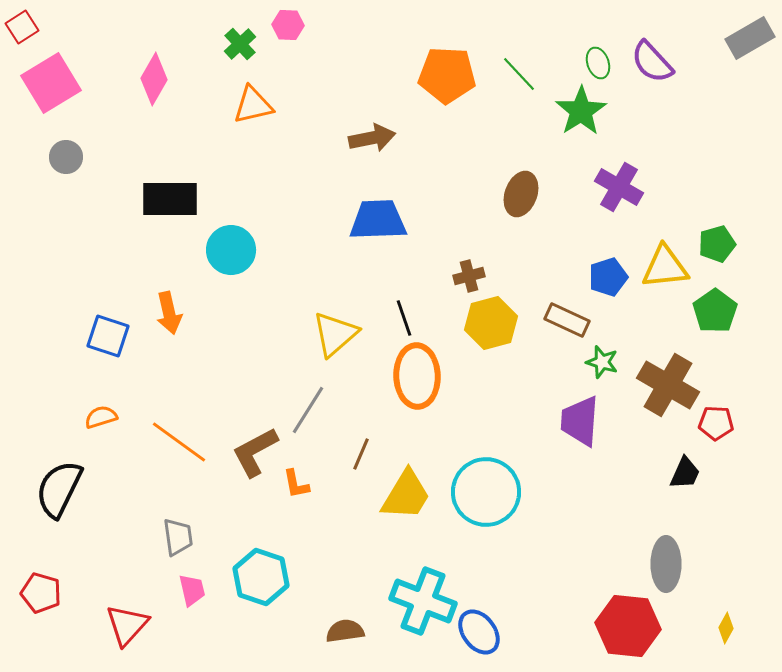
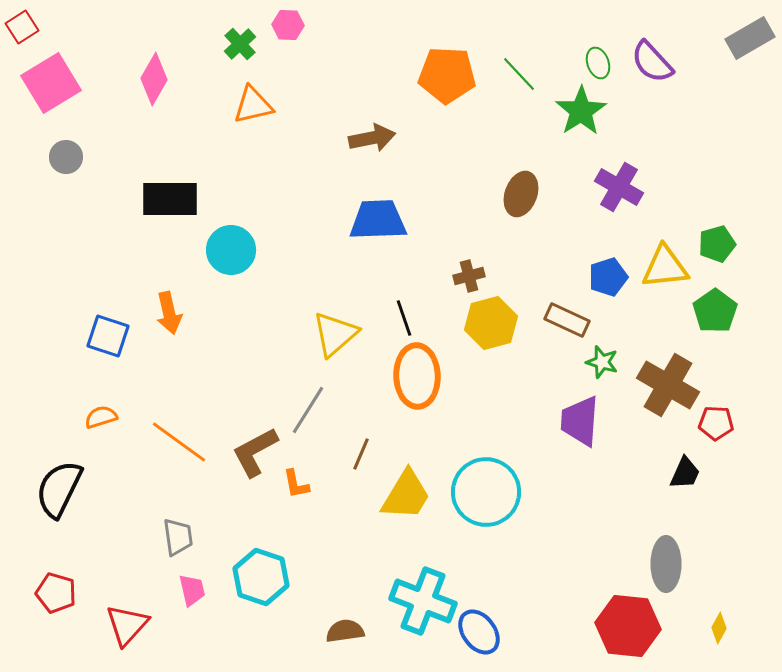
red pentagon at (41, 593): moved 15 px right
yellow diamond at (726, 628): moved 7 px left
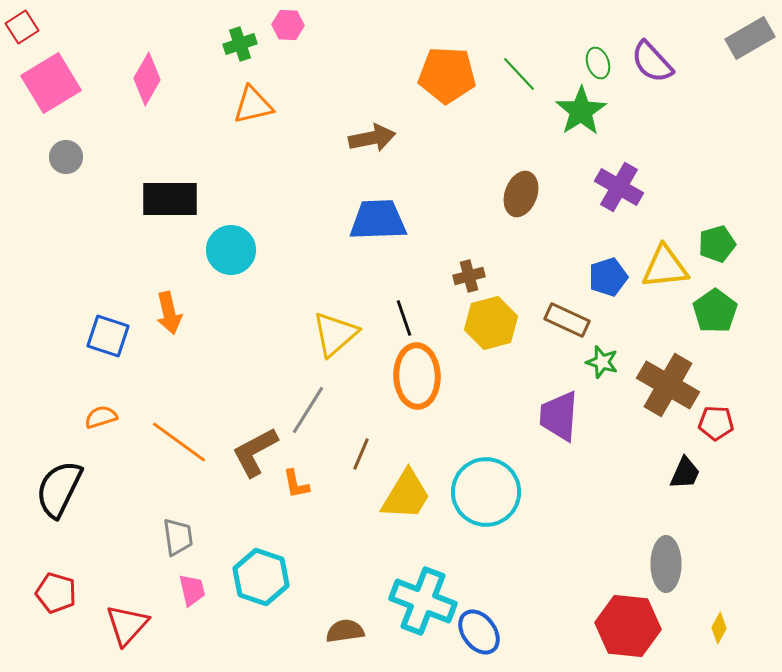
green cross at (240, 44): rotated 24 degrees clockwise
pink diamond at (154, 79): moved 7 px left
purple trapezoid at (580, 421): moved 21 px left, 5 px up
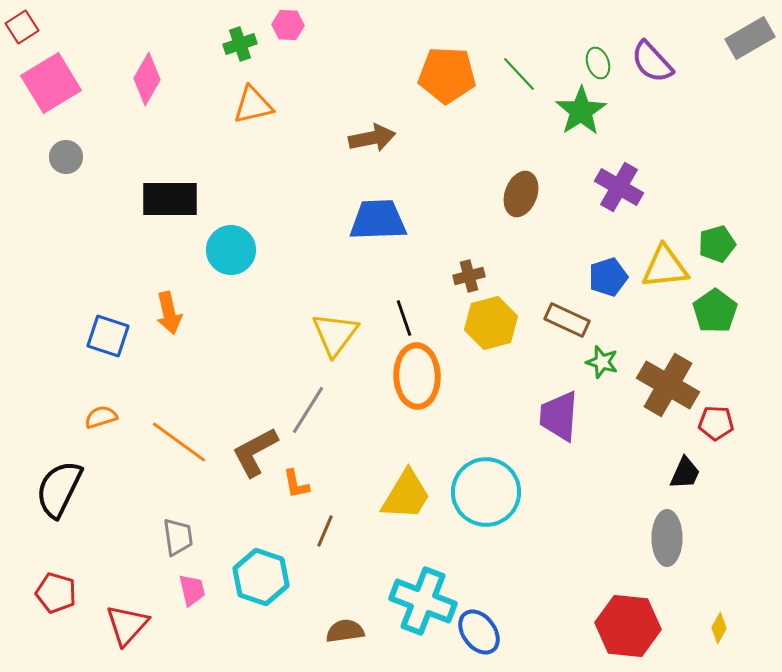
yellow triangle at (335, 334): rotated 12 degrees counterclockwise
brown line at (361, 454): moved 36 px left, 77 px down
gray ellipse at (666, 564): moved 1 px right, 26 px up
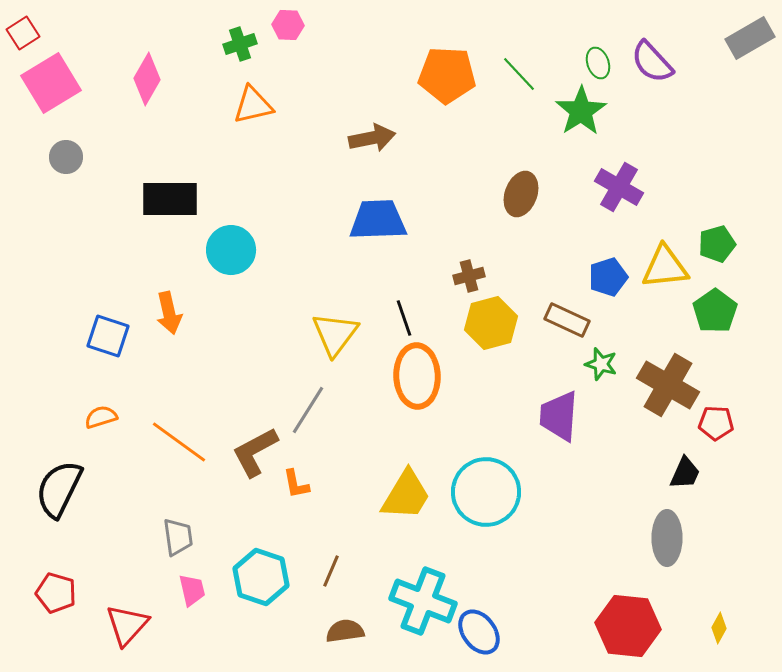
red square at (22, 27): moved 1 px right, 6 px down
green star at (602, 362): moved 1 px left, 2 px down
brown line at (325, 531): moved 6 px right, 40 px down
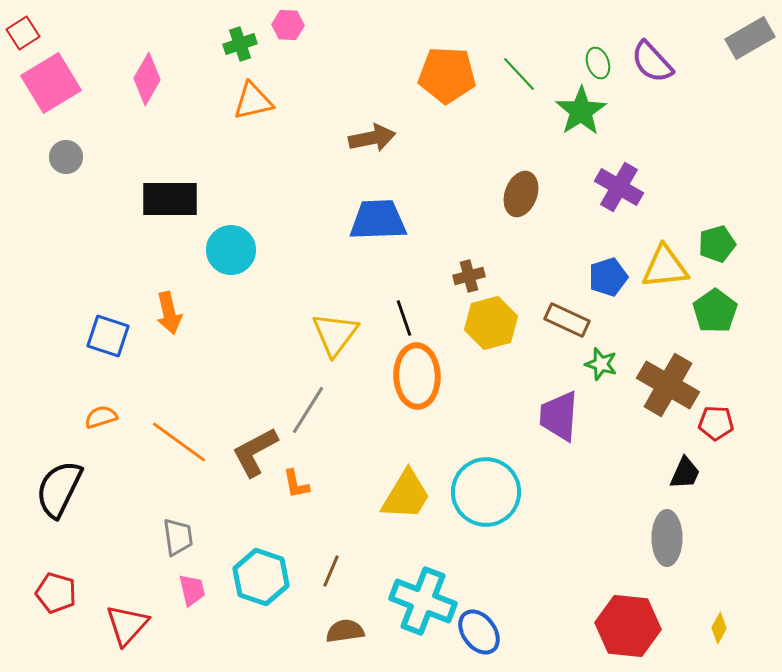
orange triangle at (253, 105): moved 4 px up
